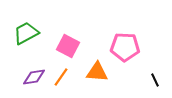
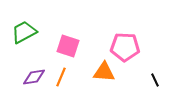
green trapezoid: moved 2 px left, 1 px up
pink square: rotated 10 degrees counterclockwise
orange triangle: moved 7 px right
orange line: rotated 12 degrees counterclockwise
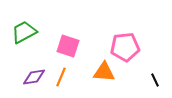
pink pentagon: rotated 8 degrees counterclockwise
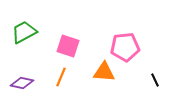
purple diamond: moved 12 px left, 6 px down; rotated 20 degrees clockwise
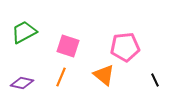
orange triangle: moved 3 px down; rotated 35 degrees clockwise
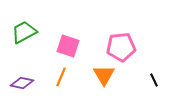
pink pentagon: moved 4 px left
orange triangle: rotated 20 degrees clockwise
black line: moved 1 px left
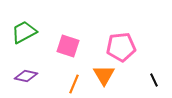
orange line: moved 13 px right, 7 px down
purple diamond: moved 4 px right, 7 px up
